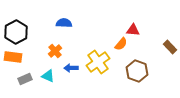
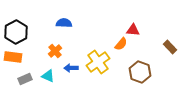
brown hexagon: moved 3 px right, 1 px down
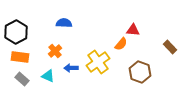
orange rectangle: moved 7 px right
gray rectangle: moved 3 px left; rotated 64 degrees clockwise
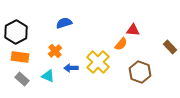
blue semicircle: rotated 21 degrees counterclockwise
yellow cross: rotated 10 degrees counterclockwise
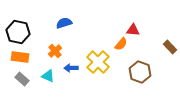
black hexagon: moved 2 px right; rotated 20 degrees counterclockwise
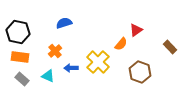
red triangle: moved 3 px right; rotated 40 degrees counterclockwise
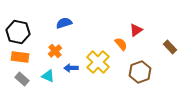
orange semicircle: rotated 80 degrees counterclockwise
brown hexagon: rotated 20 degrees clockwise
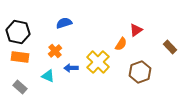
orange semicircle: rotated 72 degrees clockwise
gray rectangle: moved 2 px left, 8 px down
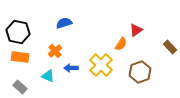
yellow cross: moved 3 px right, 3 px down
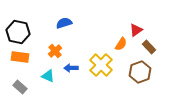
brown rectangle: moved 21 px left
